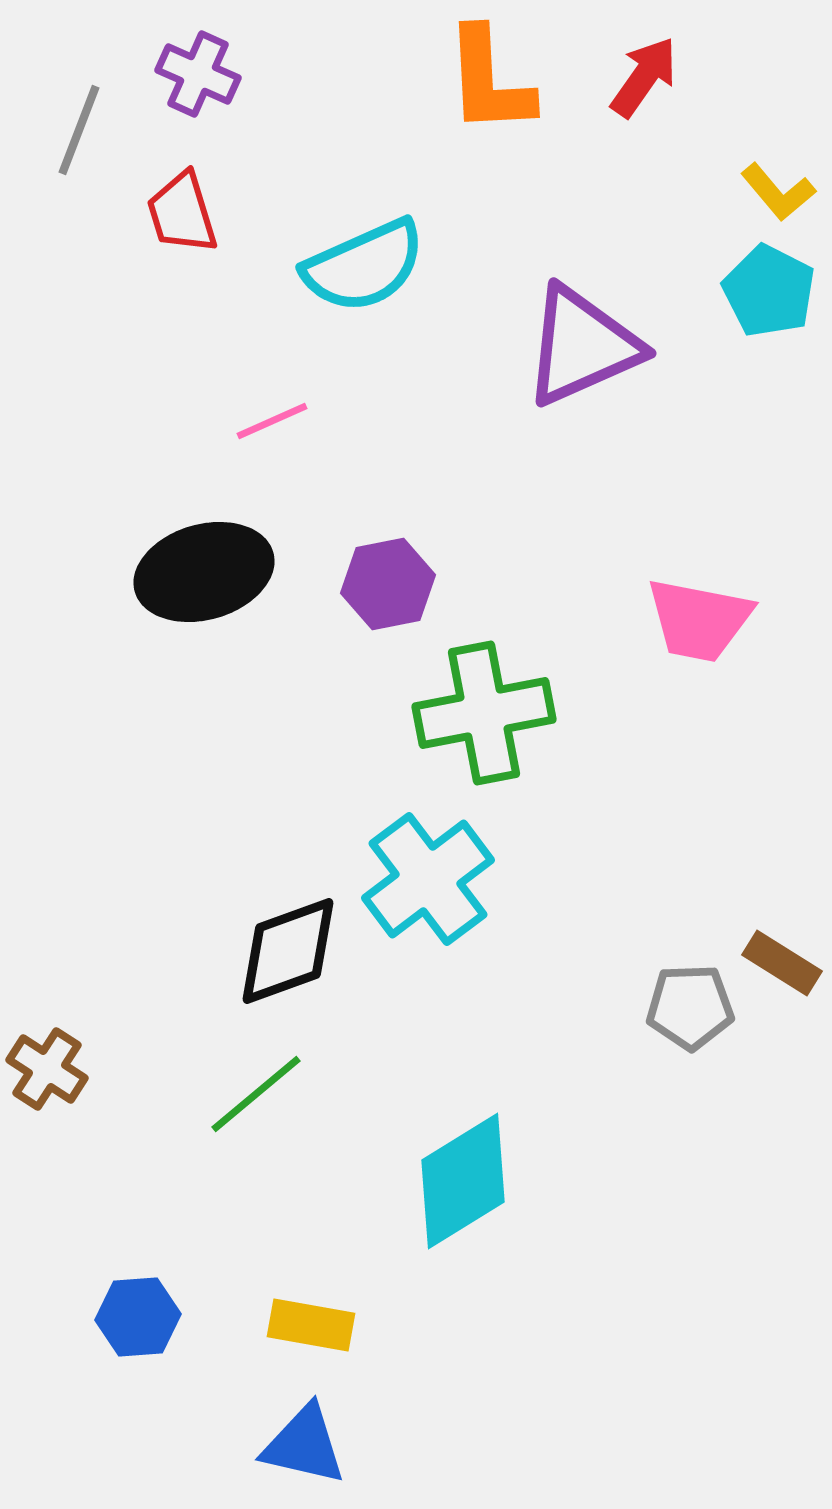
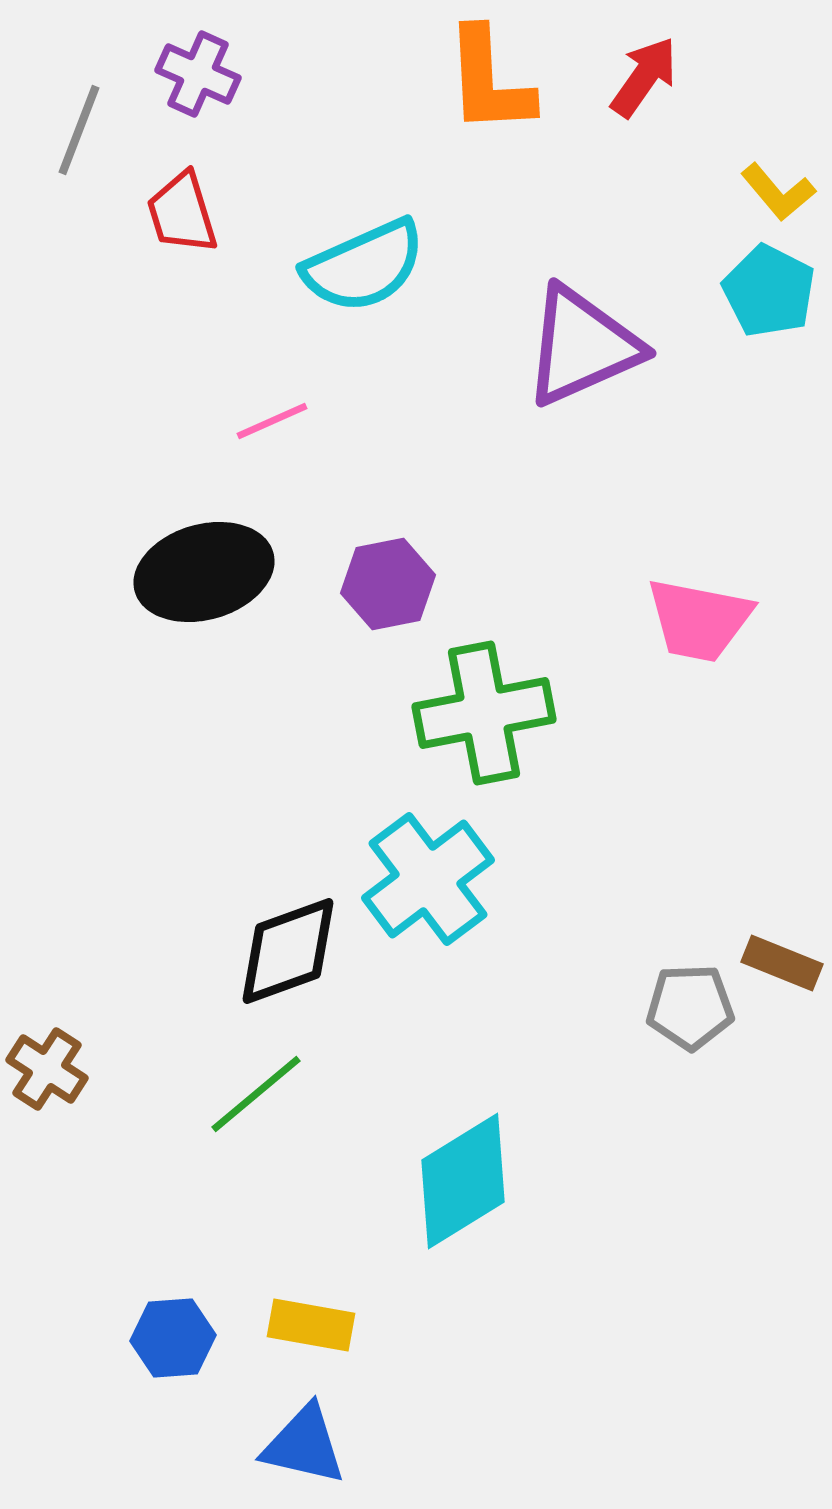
brown rectangle: rotated 10 degrees counterclockwise
blue hexagon: moved 35 px right, 21 px down
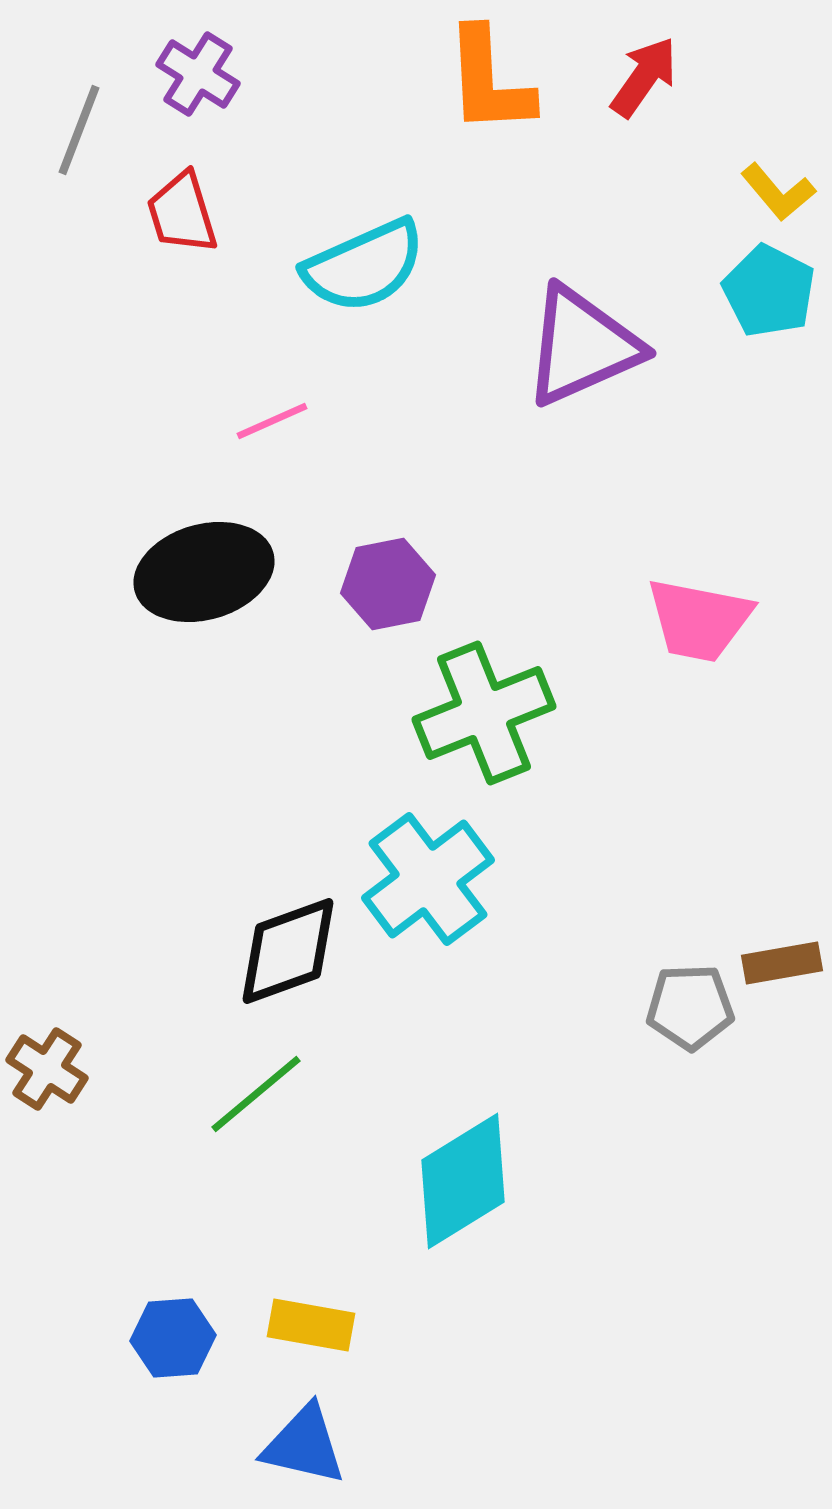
purple cross: rotated 8 degrees clockwise
green cross: rotated 11 degrees counterclockwise
brown rectangle: rotated 32 degrees counterclockwise
